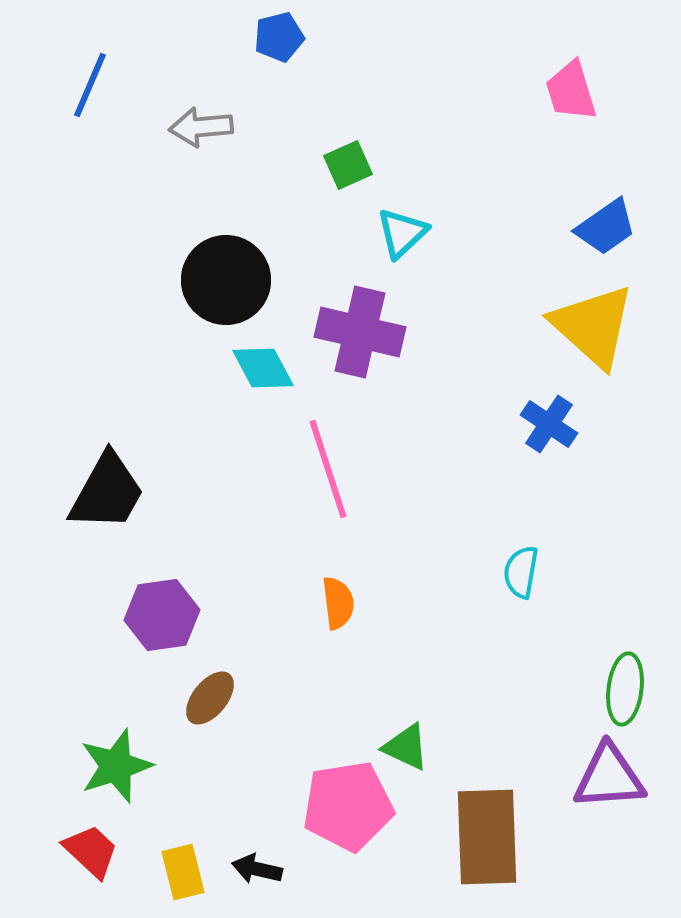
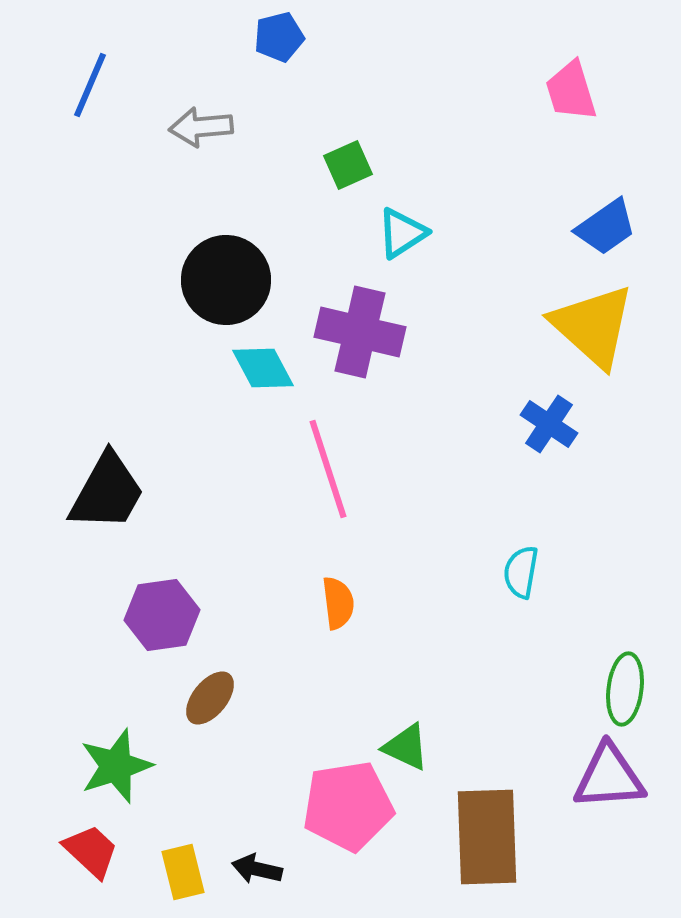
cyan triangle: rotated 10 degrees clockwise
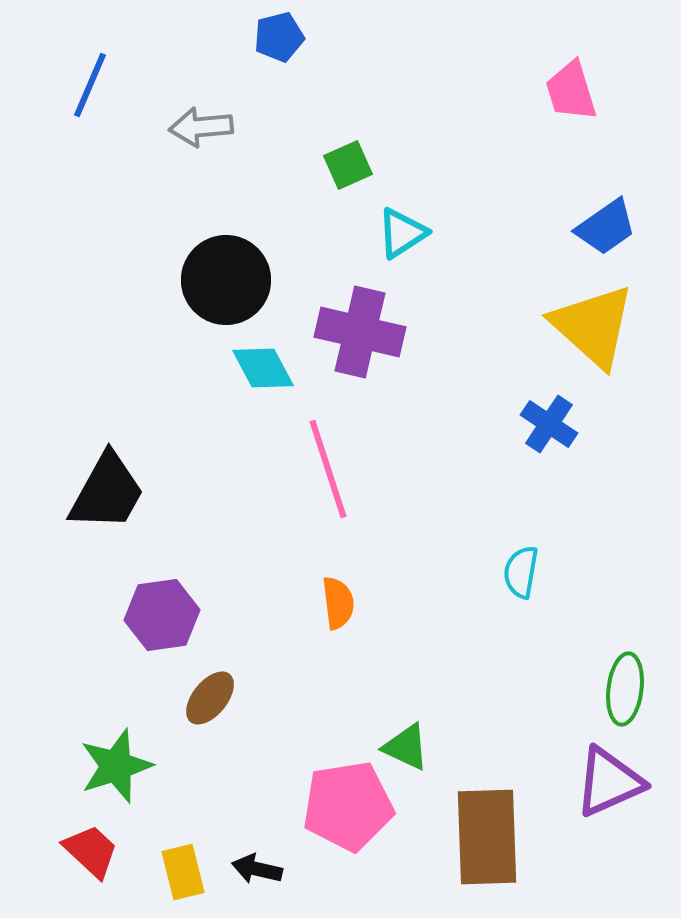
purple triangle: moved 5 px down; rotated 20 degrees counterclockwise
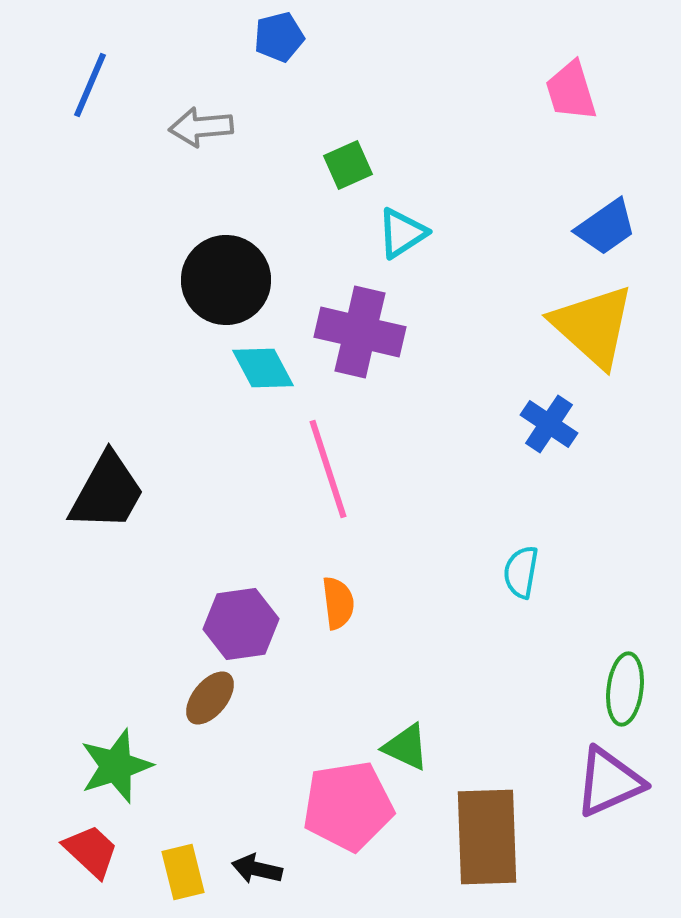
purple hexagon: moved 79 px right, 9 px down
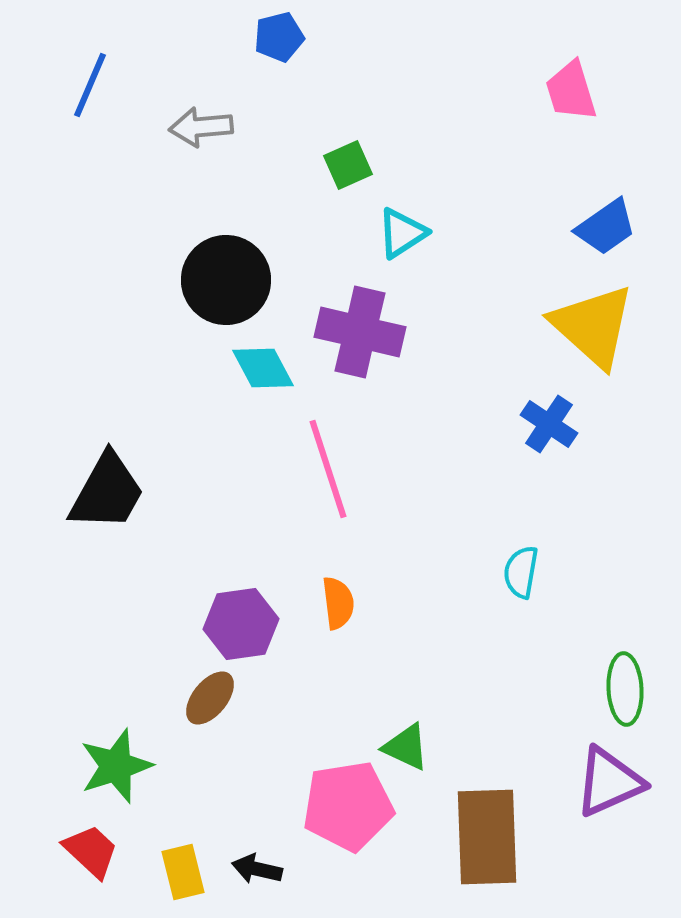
green ellipse: rotated 10 degrees counterclockwise
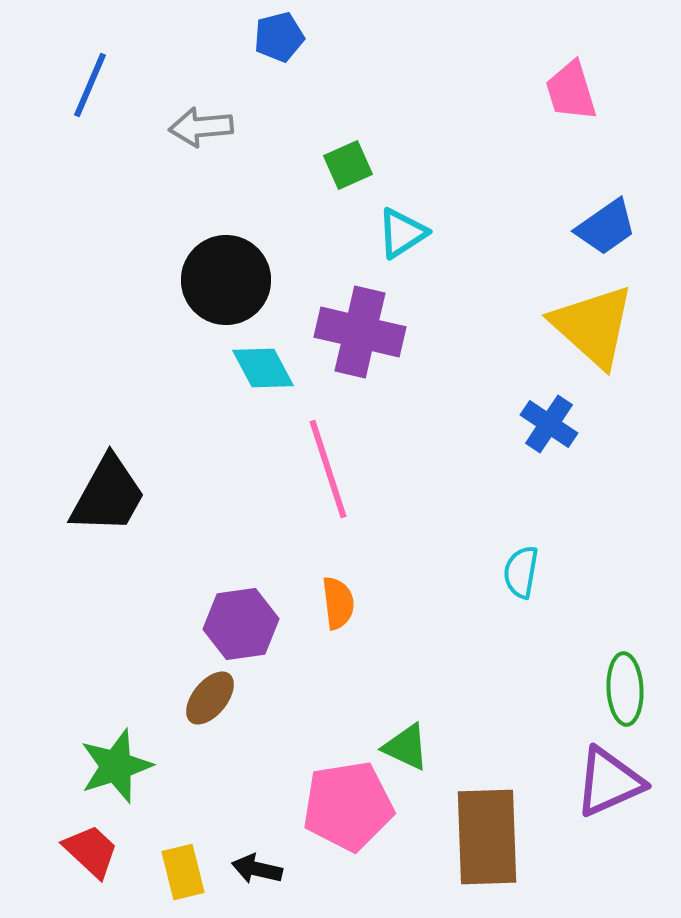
black trapezoid: moved 1 px right, 3 px down
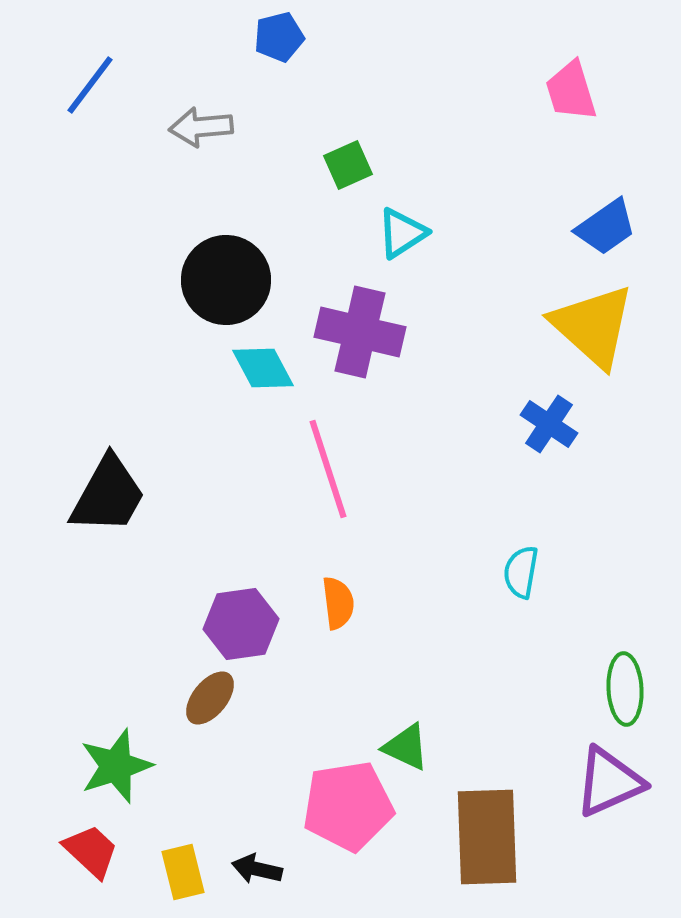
blue line: rotated 14 degrees clockwise
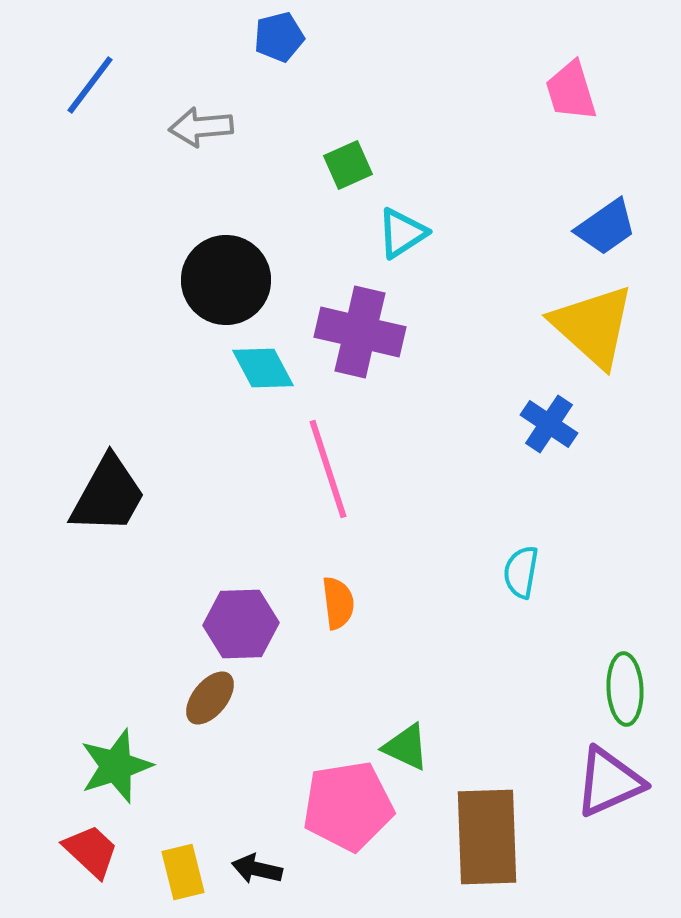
purple hexagon: rotated 6 degrees clockwise
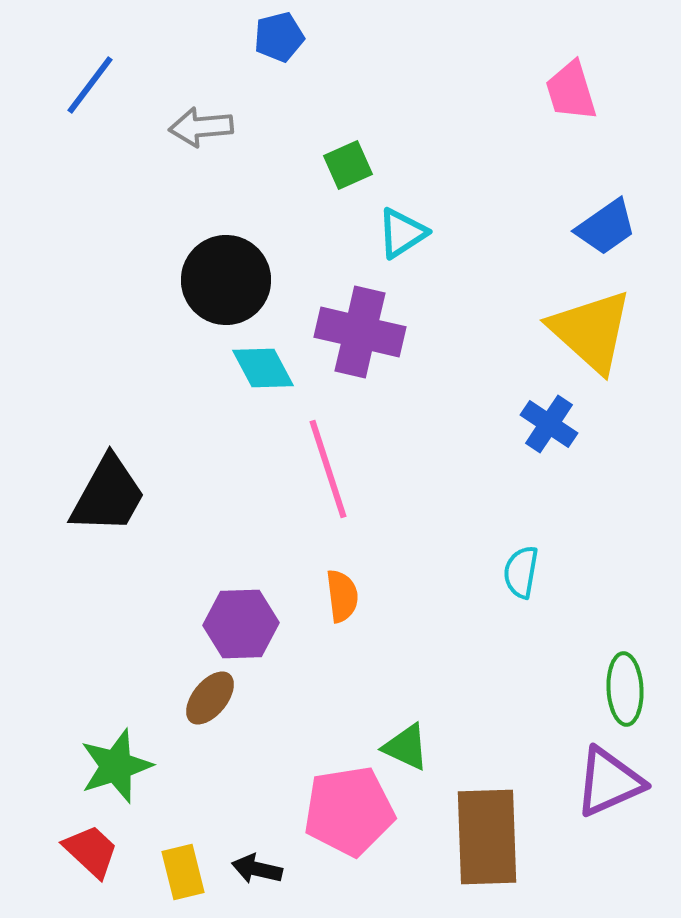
yellow triangle: moved 2 px left, 5 px down
orange semicircle: moved 4 px right, 7 px up
pink pentagon: moved 1 px right, 5 px down
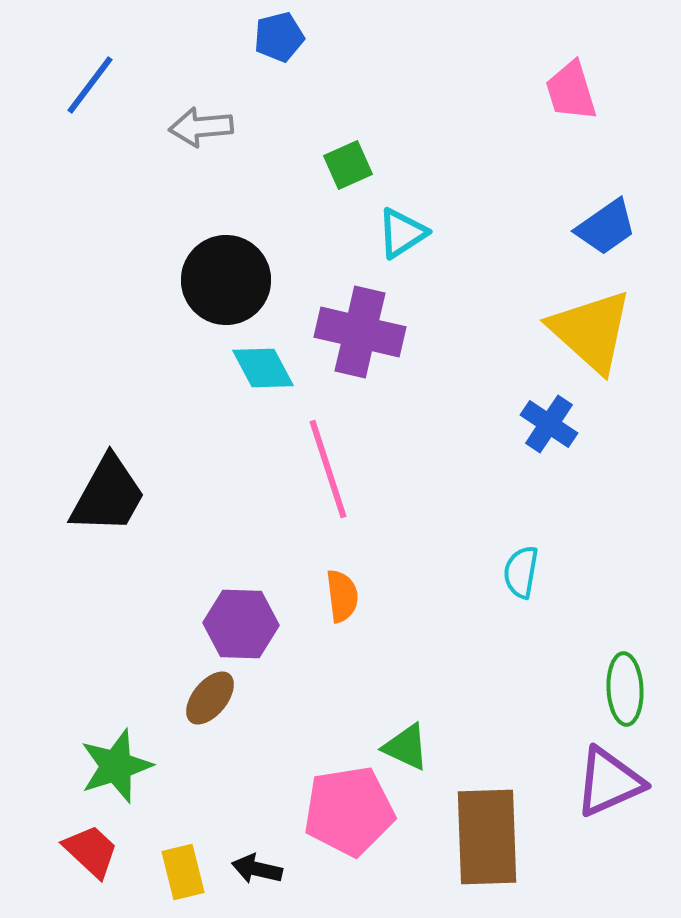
purple hexagon: rotated 4 degrees clockwise
